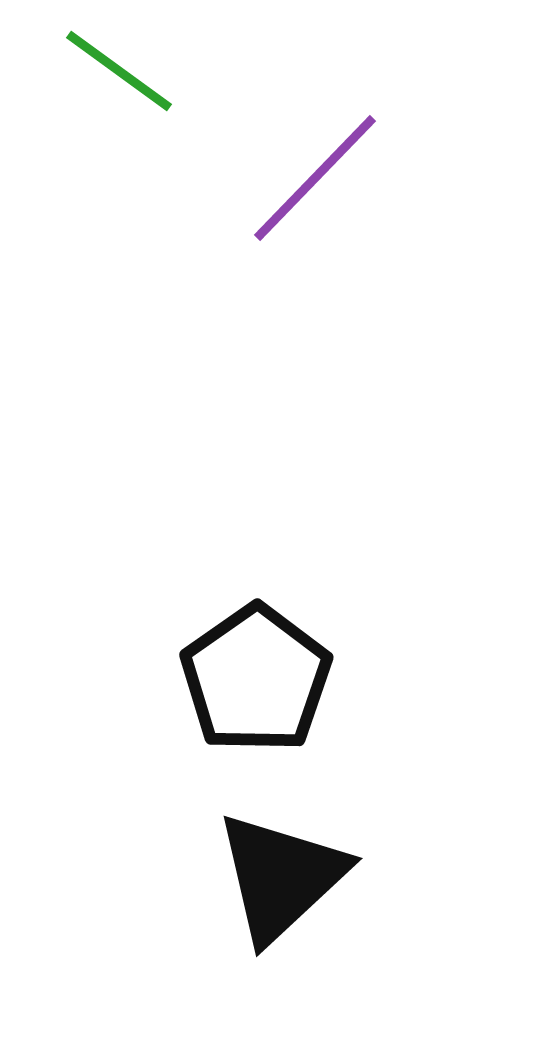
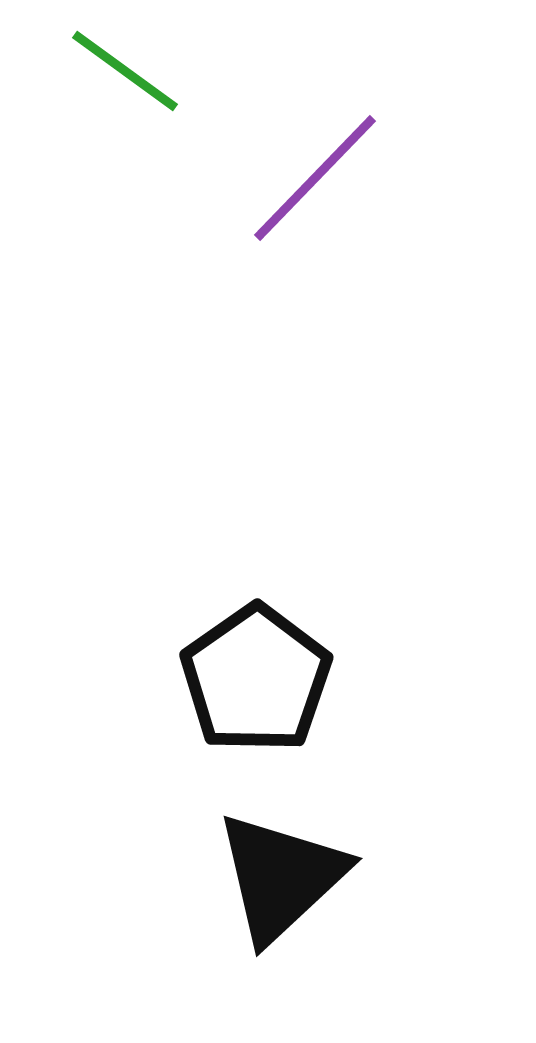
green line: moved 6 px right
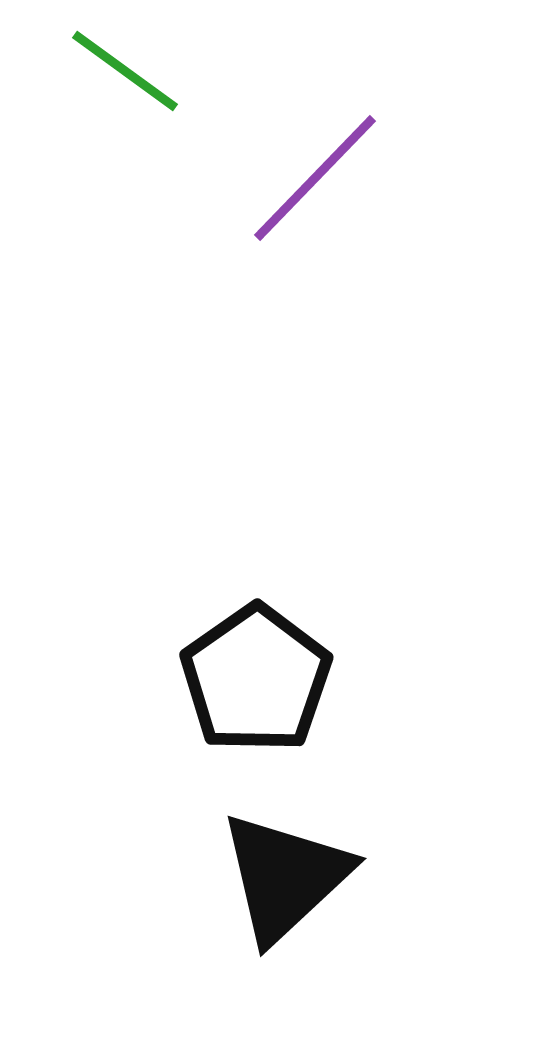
black triangle: moved 4 px right
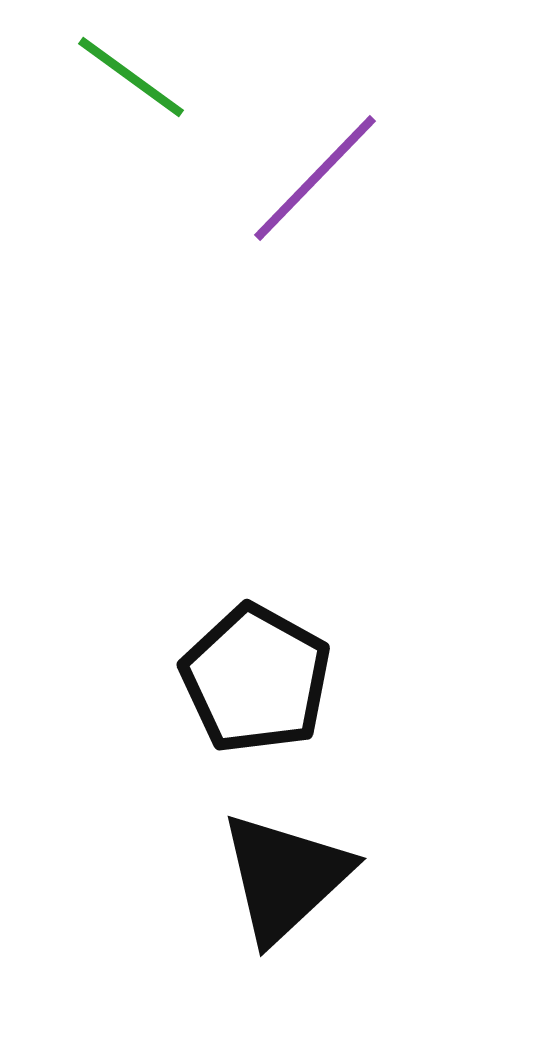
green line: moved 6 px right, 6 px down
black pentagon: rotated 8 degrees counterclockwise
